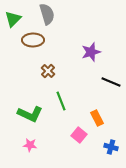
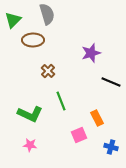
green triangle: moved 1 px down
purple star: moved 1 px down
pink square: rotated 28 degrees clockwise
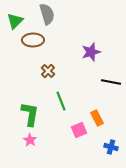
green triangle: moved 2 px right, 1 px down
purple star: moved 1 px up
black line: rotated 12 degrees counterclockwise
green L-shape: rotated 105 degrees counterclockwise
pink square: moved 5 px up
pink star: moved 5 px up; rotated 24 degrees clockwise
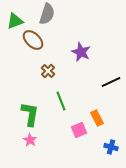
gray semicircle: rotated 35 degrees clockwise
green triangle: rotated 24 degrees clockwise
brown ellipse: rotated 45 degrees clockwise
purple star: moved 10 px left; rotated 30 degrees counterclockwise
black line: rotated 36 degrees counterclockwise
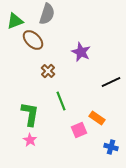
orange rectangle: rotated 28 degrees counterclockwise
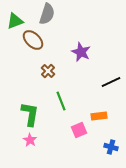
orange rectangle: moved 2 px right, 2 px up; rotated 42 degrees counterclockwise
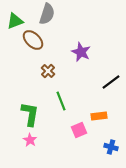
black line: rotated 12 degrees counterclockwise
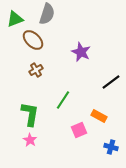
green triangle: moved 2 px up
brown cross: moved 12 px left, 1 px up; rotated 16 degrees clockwise
green line: moved 2 px right, 1 px up; rotated 54 degrees clockwise
orange rectangle: rotated 35 degrees clockwise
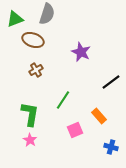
brown ellipse: rotated 25 degrees counterclockwise
orange rectangle: rotated 21 degrees clockwise
pink square: moved 4 px left
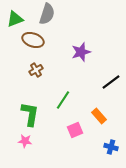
purple star: rotated 30 degrees clockwise
pink star: moved 5 px left, 1 px down; rotated 24 degrees counterclockwise
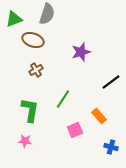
green triangle: moved 1 px left
green line: moved 1 px up
green L-shape: moved 4 px up
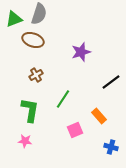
gray semicircle: moved 8 px left
brown cross: moved 5 px down
